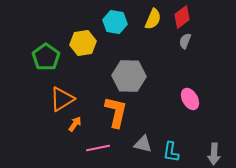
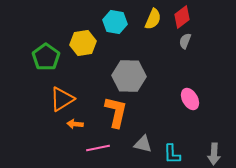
orange arrow: rotated 119 degrees counterclockwise
cyan L-shape: moved 1 px right, 2 px down; rotated 10 degrees counterclockwise
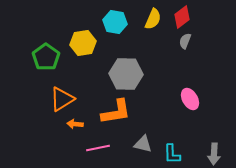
gray hexagon: moved 3 px left, 2 px up
orange L-shape: rotated 68 degrees clockwise
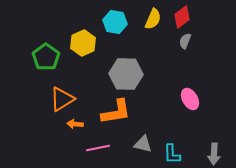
yellow hexagon: rotated 15 degrees counterclockwise
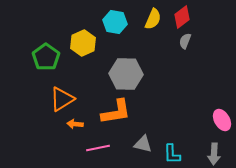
pink ellipse: moved 32 px right, 21 px down
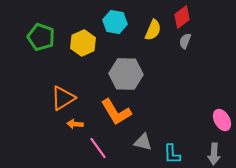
yellow semicircle: moved 11 px down
green pentagon: moved 5 px left, 20 px up; rotated 16 degrees counterclockwise
orange triangle: moved 1 px right, 1 px up
orange L-shape: rotated 68 degrees clockwise
gray triangle: moved 2 px up
pink line: rotated 65 degrees clockwise
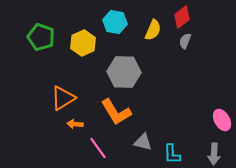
gray hexagon: moved 2 px left, 2 px up
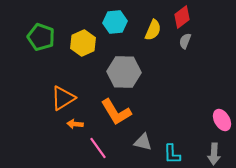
cyan hexagon: rotated 15 degrees counterclockwise
